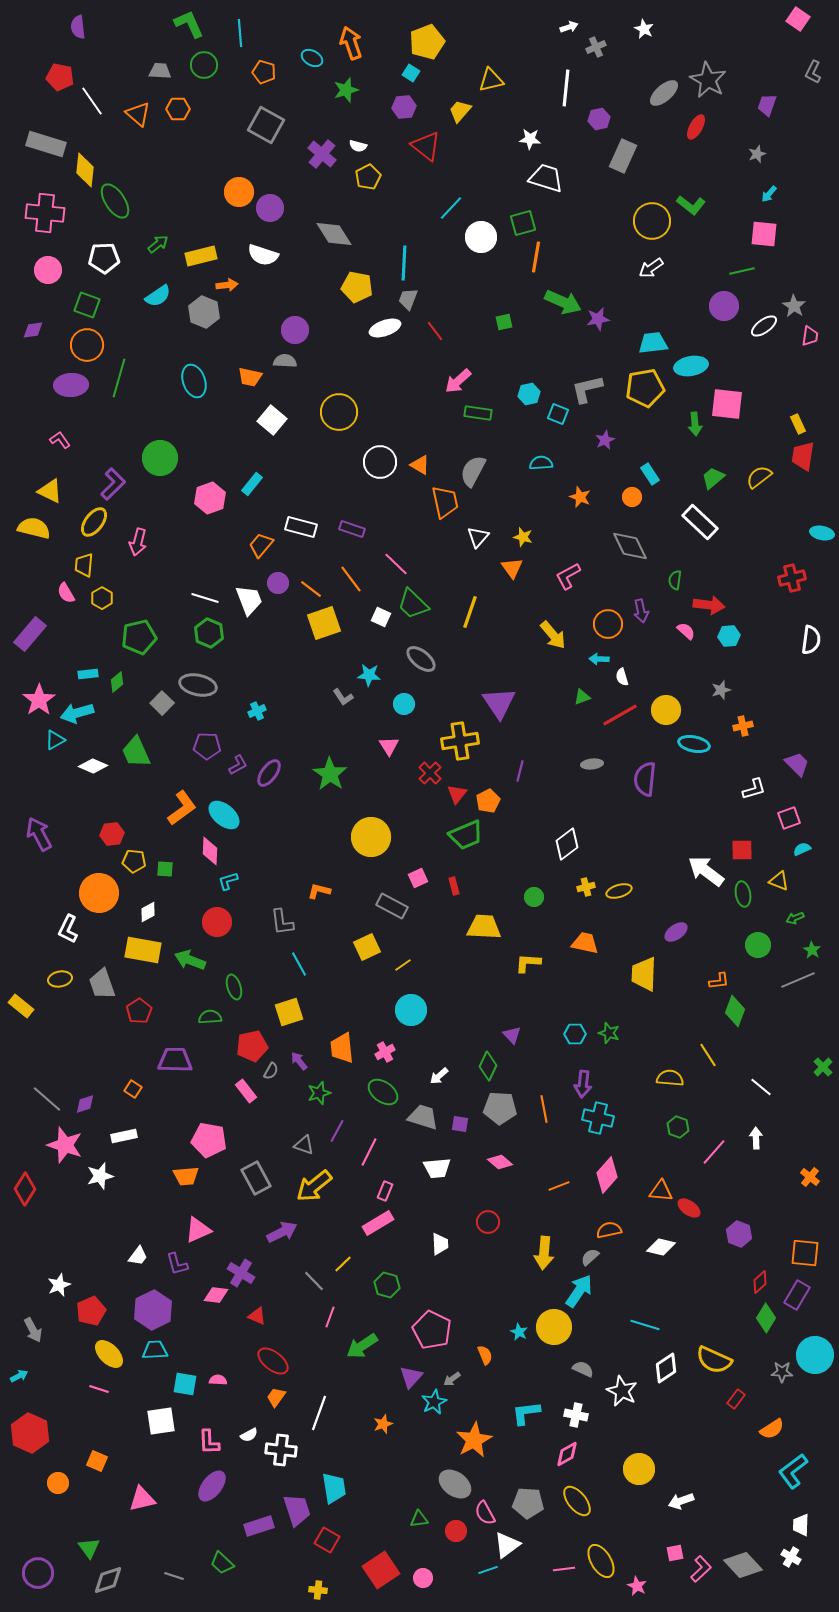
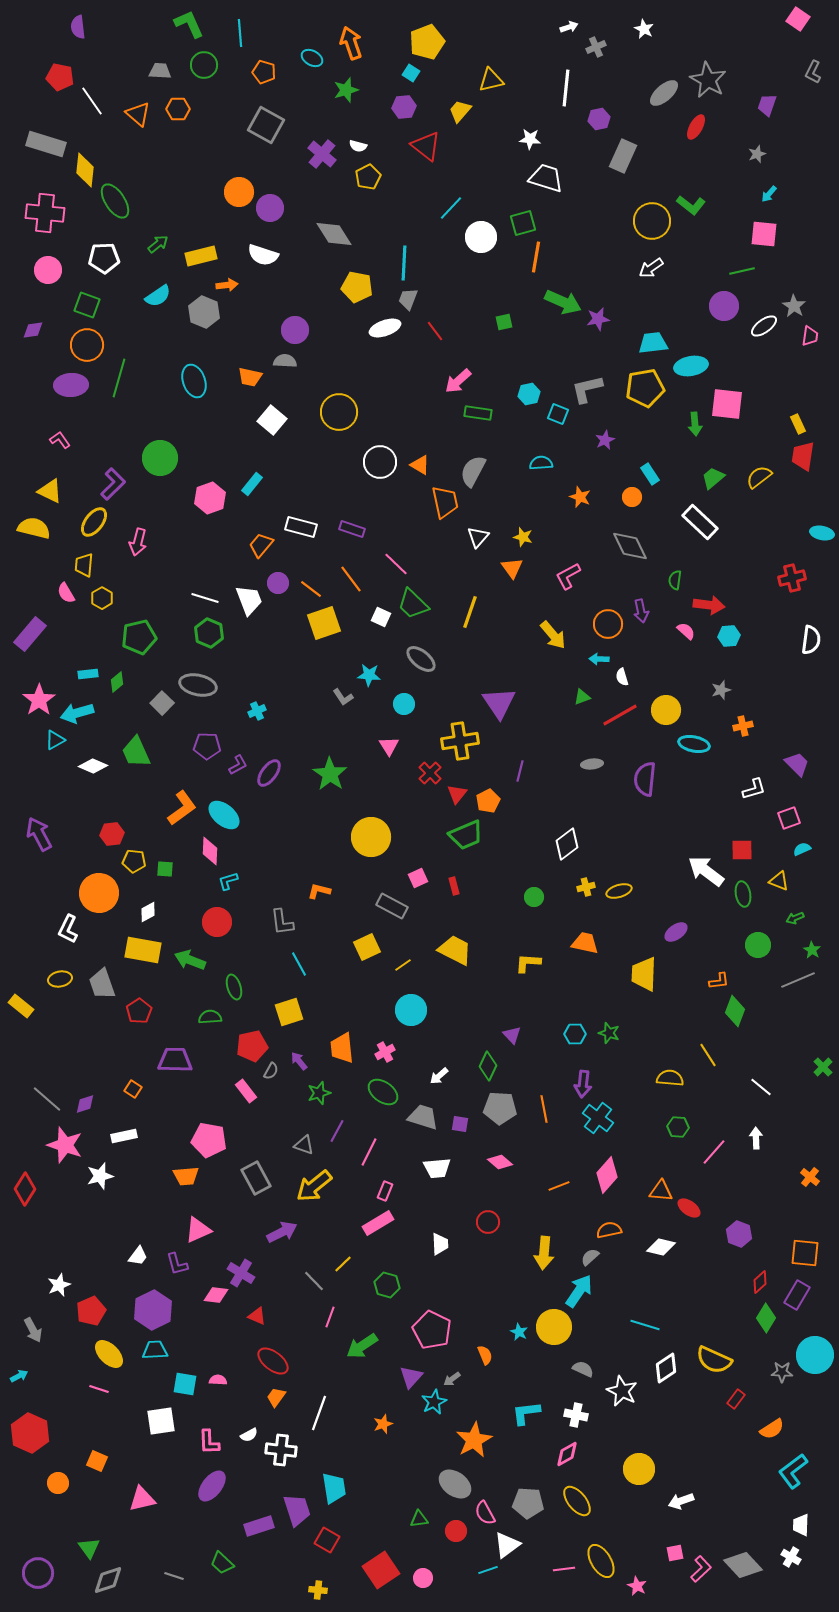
yellow trapezoid at (484, 927): moved 29 px left, 23 px down; rotated 24 degrees clockwise
cyan cross at (598, 1118): rotated 24 degrees clockwise
green hexagon at (678, 1127): rotated 15 degrees counterclockwise
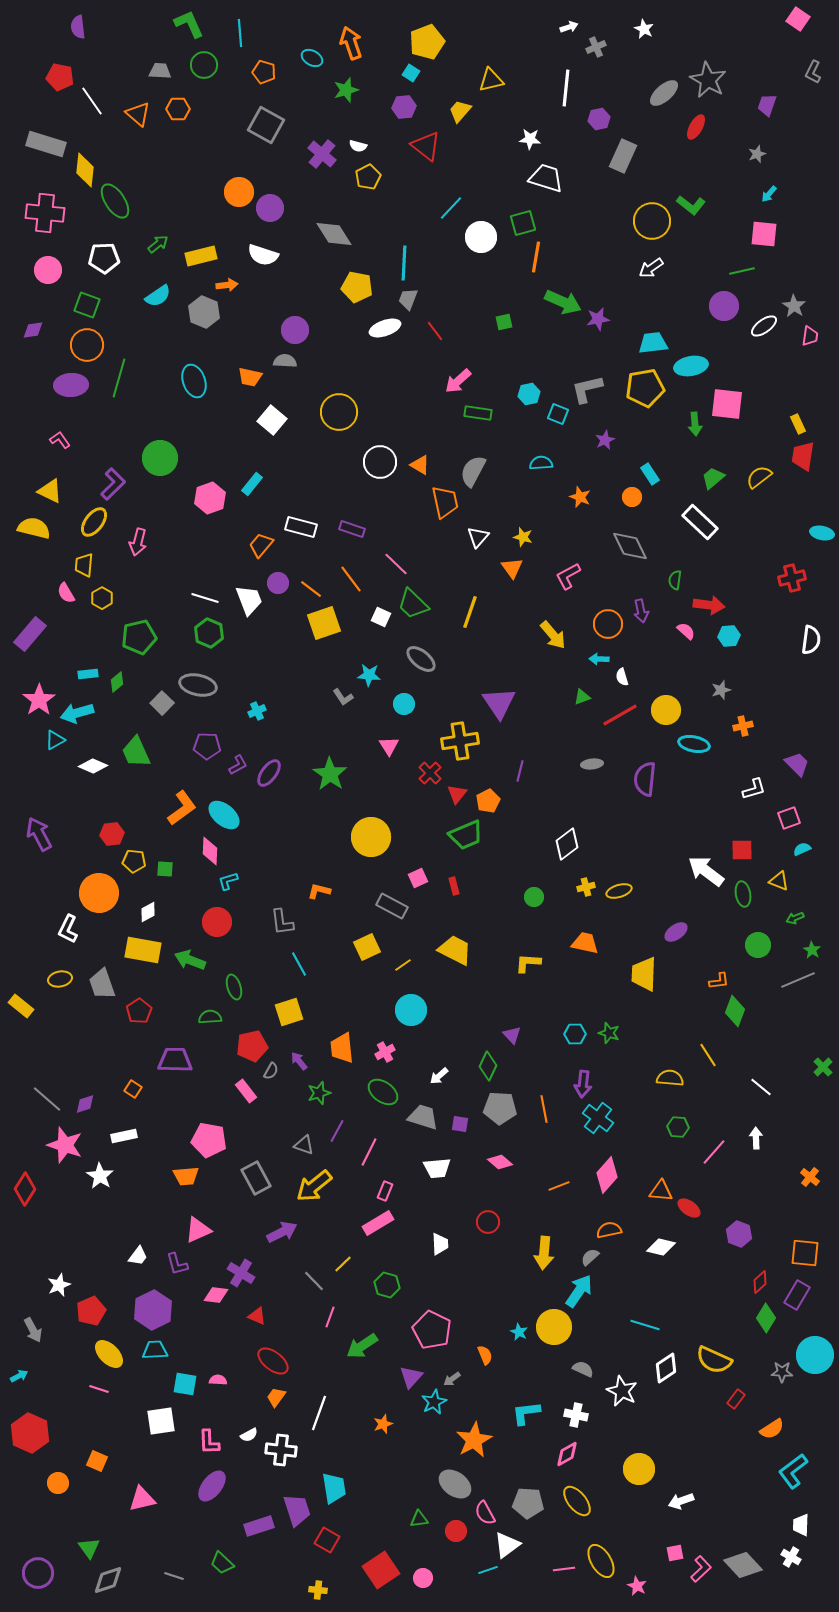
white star at (100, 1176): rotated 24 degrees counterclockwise
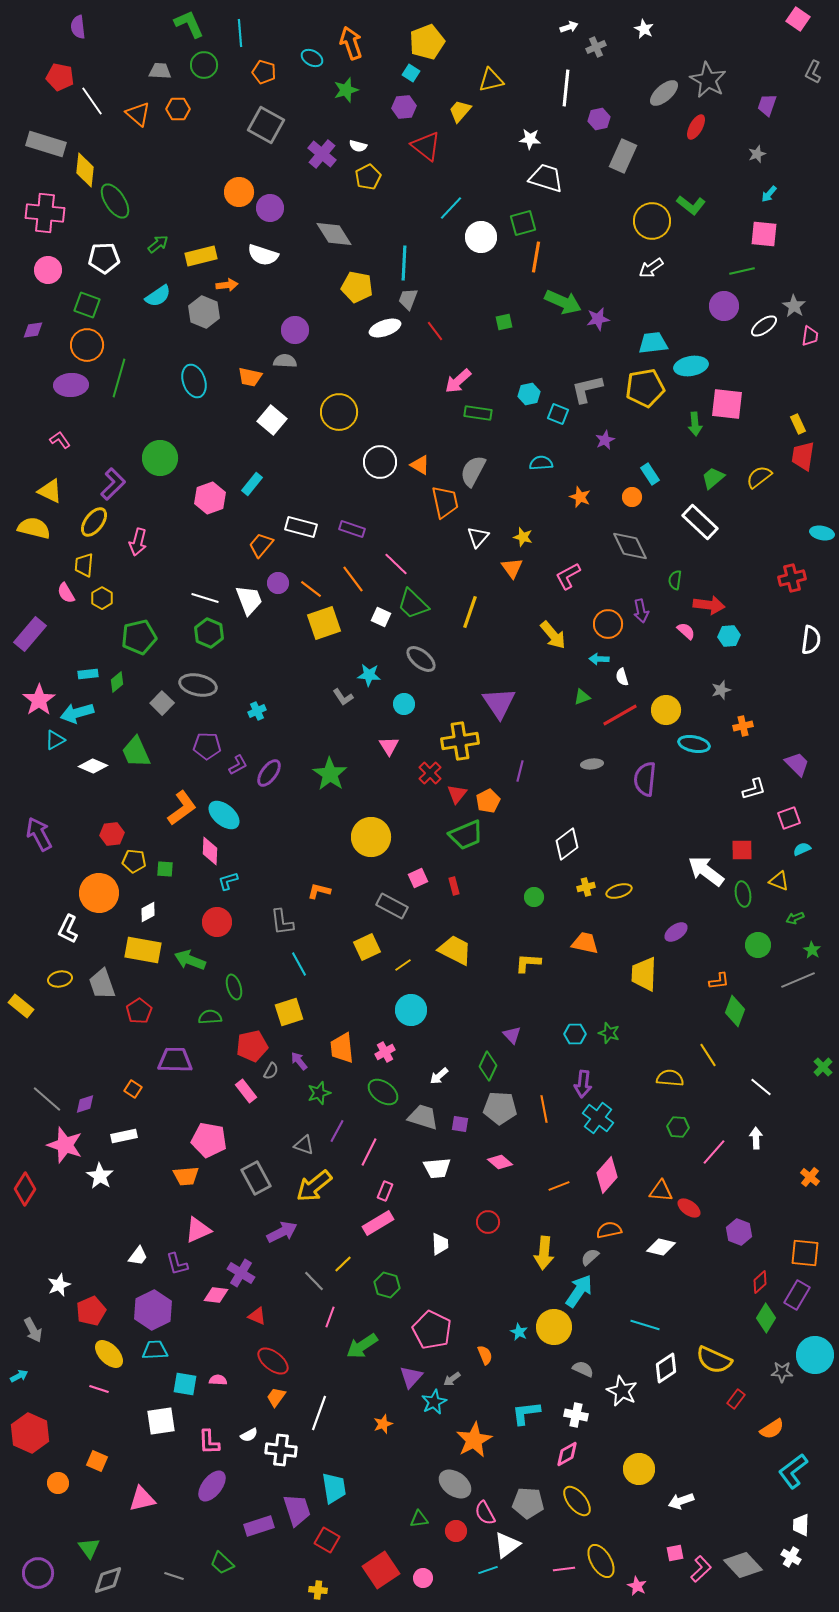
orange line at (351, 579): moved 2 px right
purple hexagon at (739, 1234): moved 2 px up
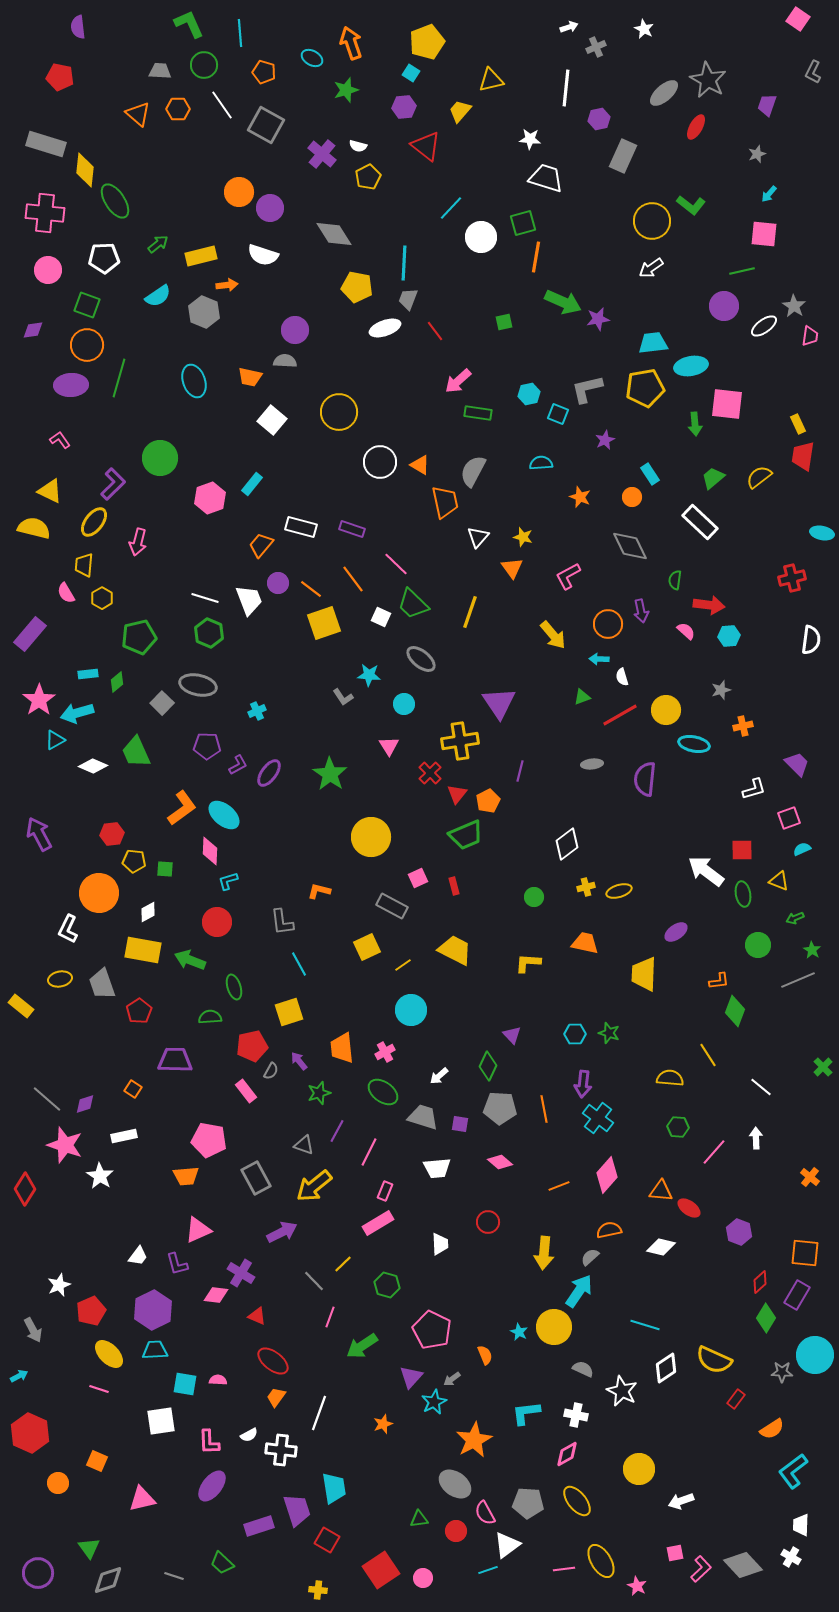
white line at (92, 101): moved 130 px right, 4 px down
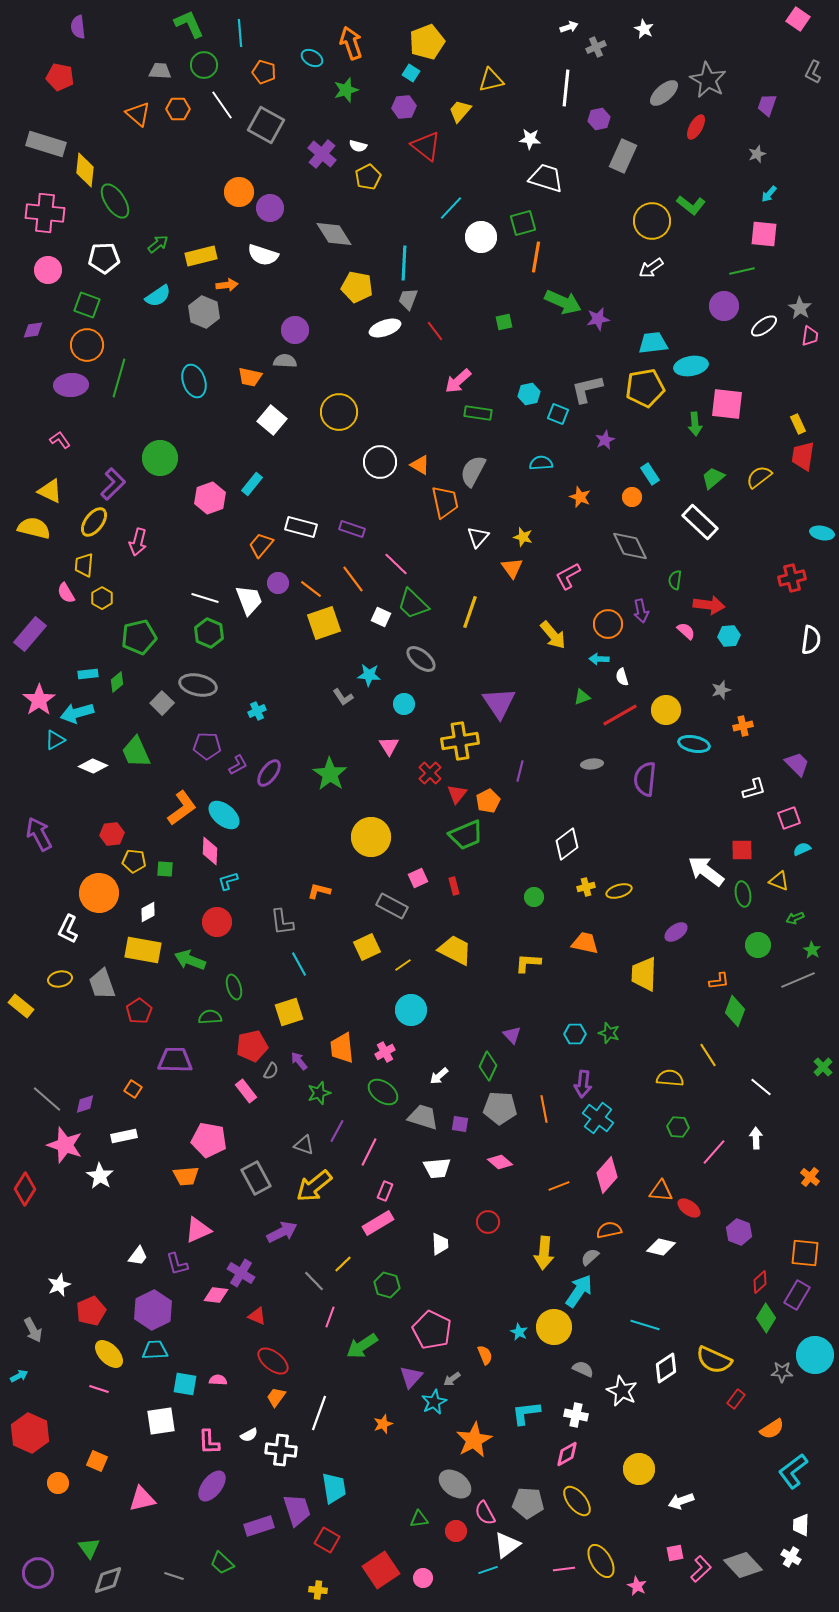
gray star at (794, 306): moved 6 px right, 2 px down
